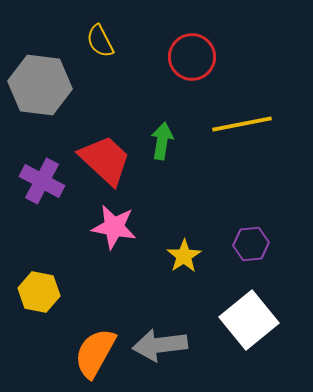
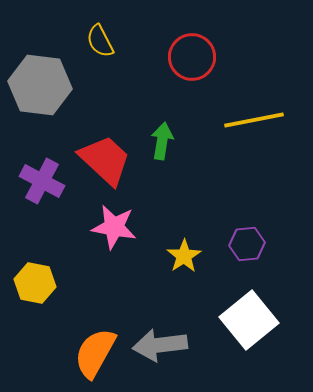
yellow line: moved 12 px right, 4 px up
purple hexagon: moved 4 px left
yellow hexagon: moved 4 px left, 9 px up
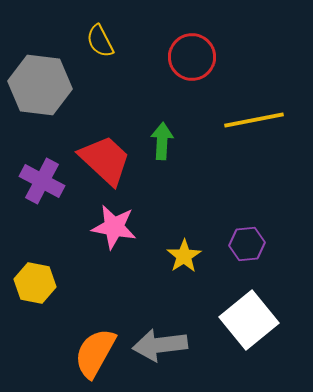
green arrow: rotated 6 degrees counterclockwise
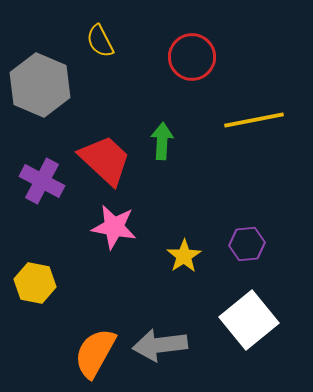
gray hexagon: rotated 16 degrees clockwise
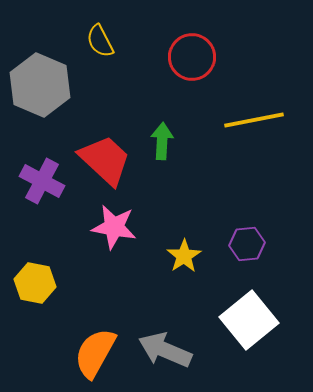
gray arrow: moved 5 px right, 5 px down; rotated 30 degrees clockwise
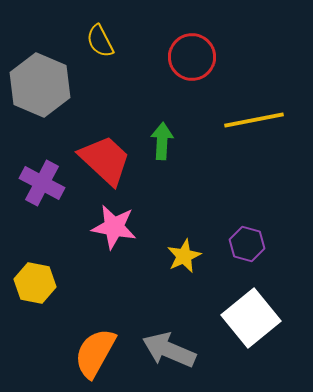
purple cross: moved 2 px down
purple hexagon: rotated 20 degrees clockwise
yellow star: rotated 8 degrees clockwise
white square: moved 2 px right, 2 px up
gray arrow: moved 4 px right
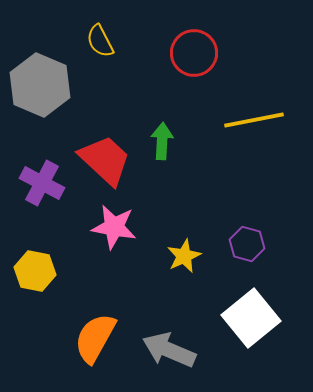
red circle: moved 2 px right, 4 px up
yellow hexagon: moved 12 px up
orange semicircle: moved 15 px up
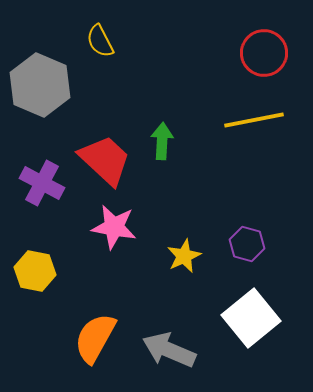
red circle: moved 70 px right
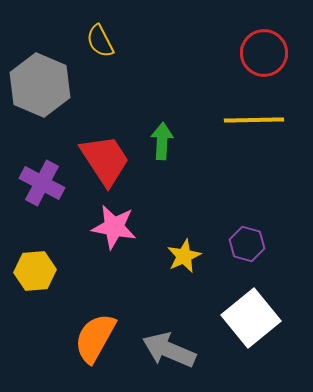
yellow line: rotated 10 degrees clockwise
red trapezoid: rotated 14 degrees clockwise
yellow hexagon: rotated 15 degrees counterclockwise
